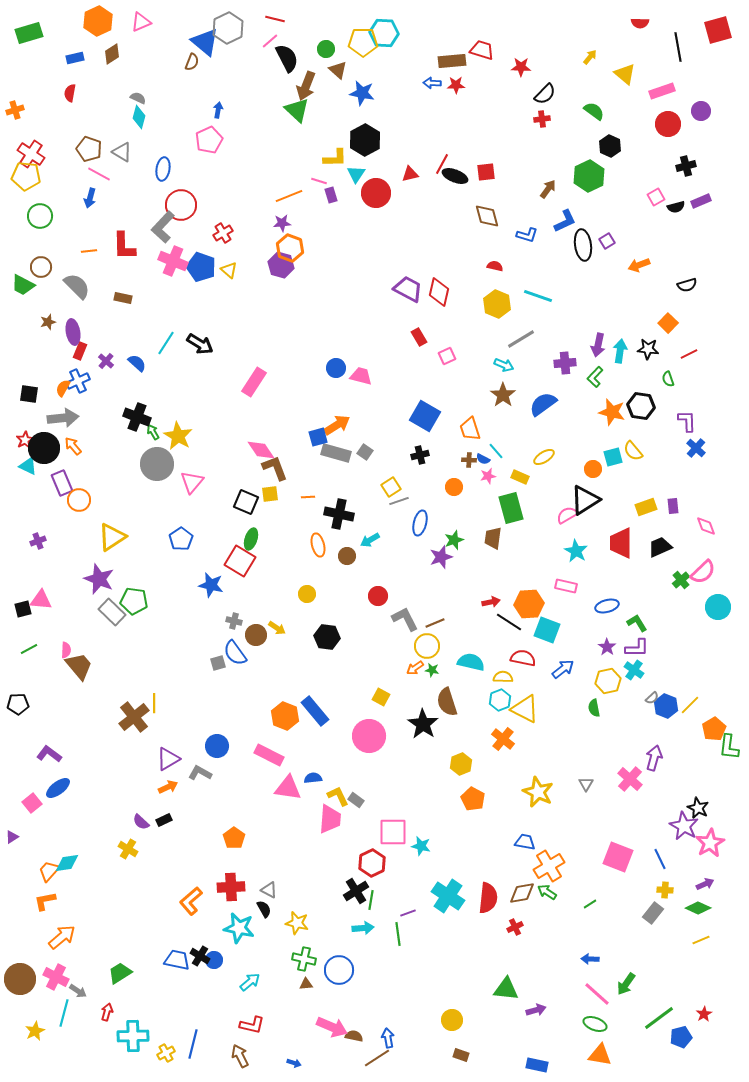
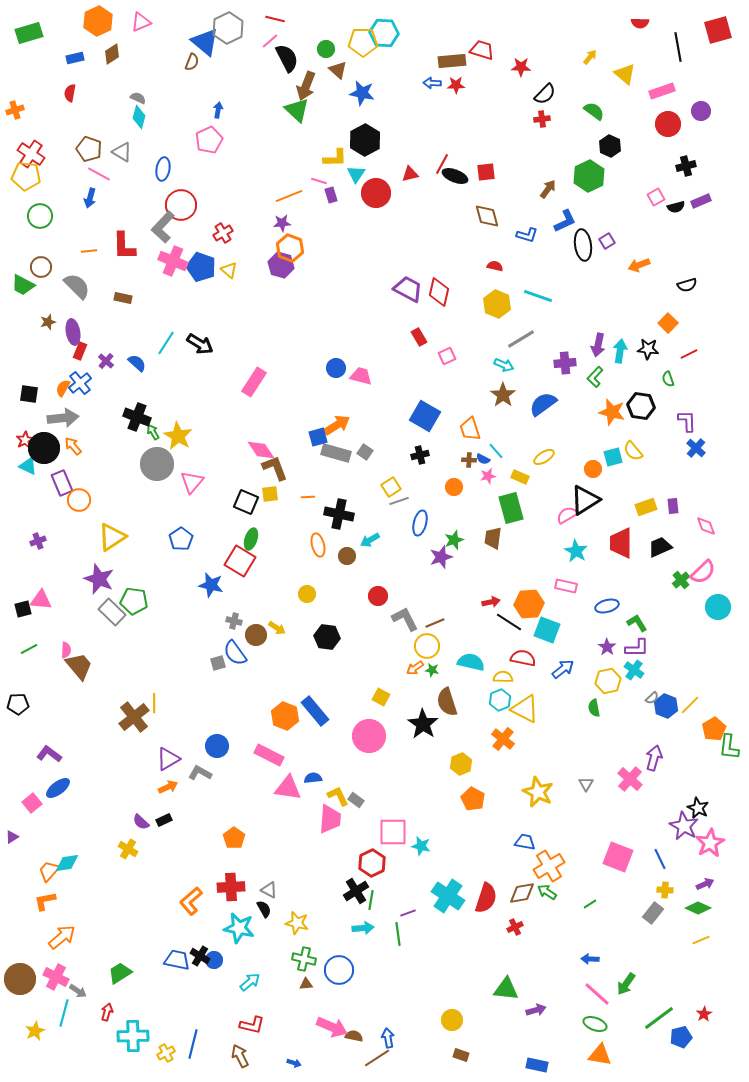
blue cross at (78, 381): moved 2 px right, 2 px down; rotated 15 degrees counterclockwise
red semicircle at (488, 898): moved 2 px left; rotated 12 degrees clockwise
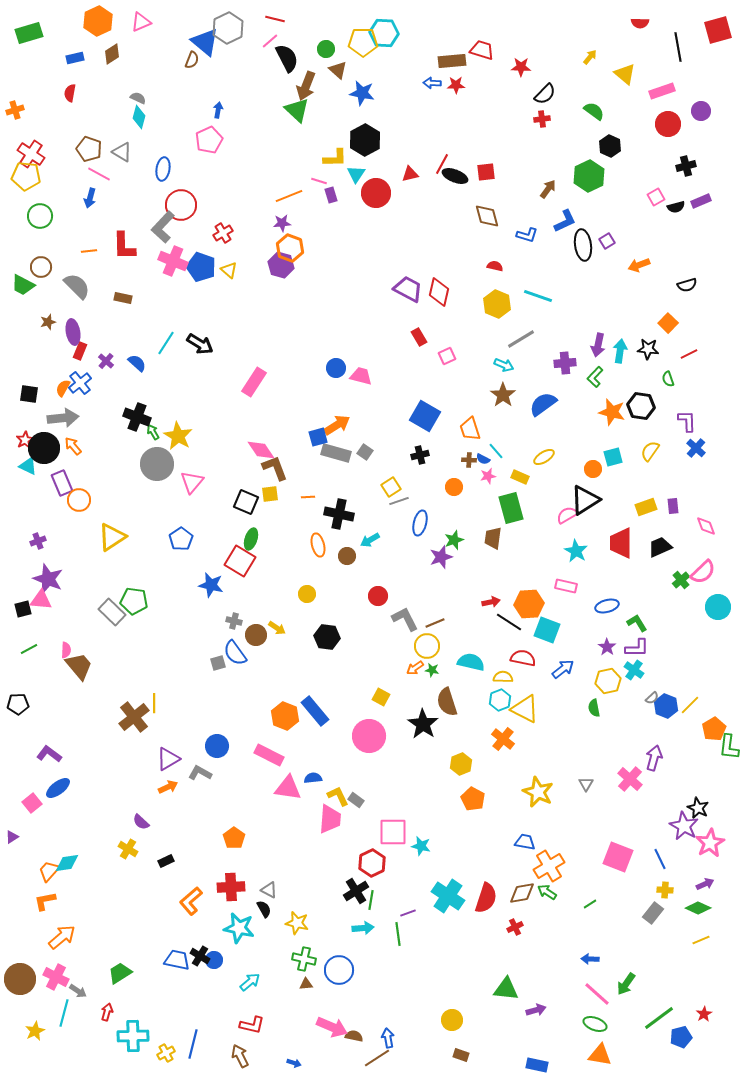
brown semicircle at (192, 62): moved 2 px up
yellow semicircle at (633, 451): moved 17 px right; rotated 75 degrees clockwise
purple star at (99, 579): moved 51 px left
black rectangle at (164, 820): moved 2 px right, 41 px down
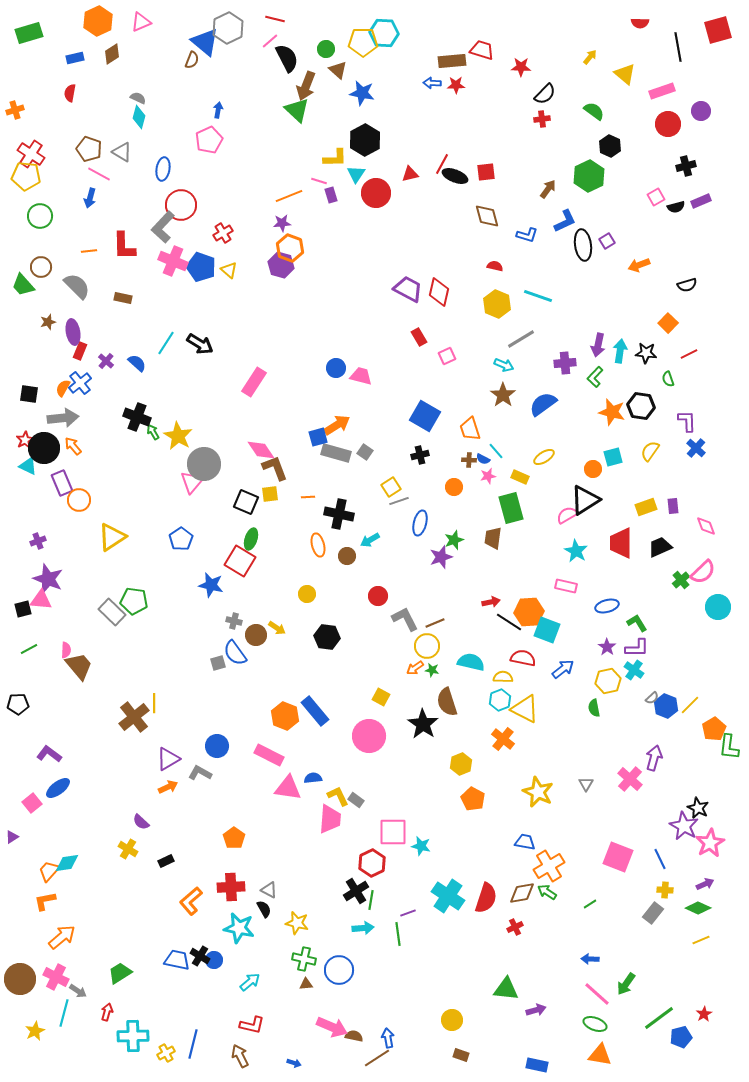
green trapezoid at (23, 285): rotated 20 degrees clockwise
black star at (648, 349): moved 2 px left, 4 px down
gray circle at (157, 464): moved 47 px right
orange hexagon at (529, 604): moved 8 px down
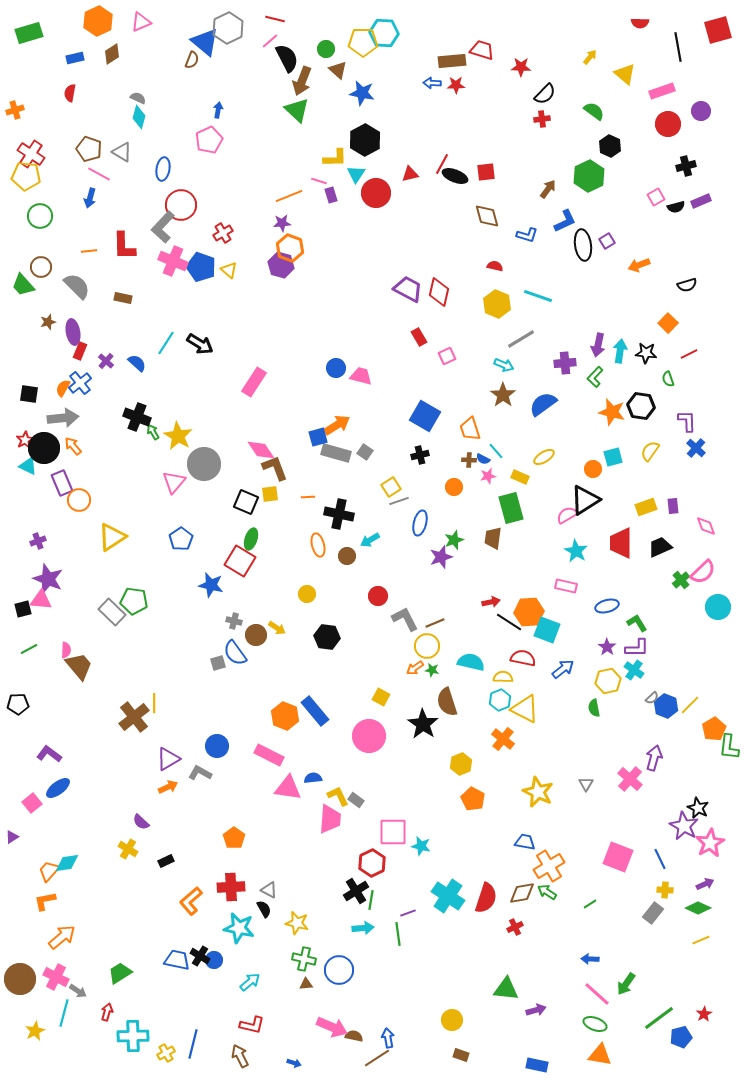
brown arrow at (306, 86): moved 4 px left, 5 px up
pink triangle at (192, 482): moved 18 px left
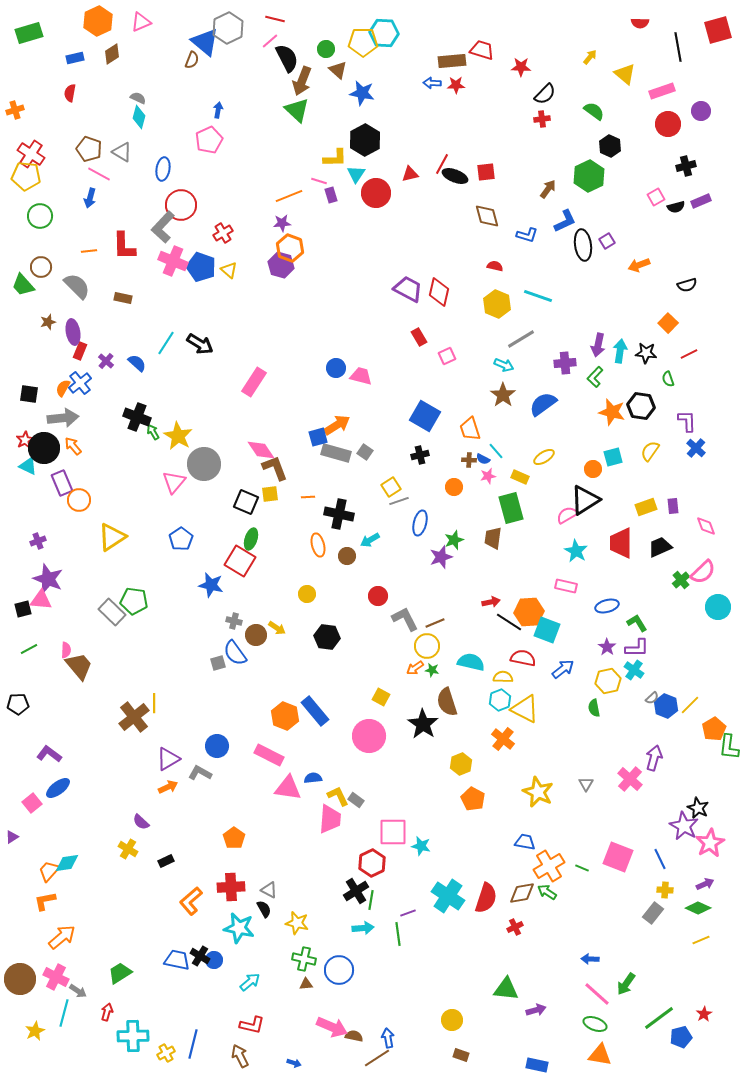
green line at (590, 904): moved 8 px left, 36 px up; rotated 56 degrees clockwise
